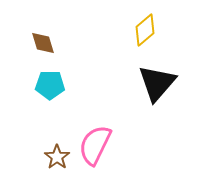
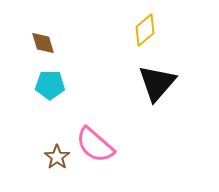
pink semicircle: rotated 75 degrees counterclockwise
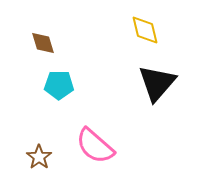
yellow diamond: rotated 64 degrees counterclockwise
cyan pentagon: moved 9 px right
pink semicircle: moved 1 px down
brown star: moved 18 px left
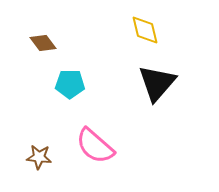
brown diamond: rotated 20 degrees counterclockwise
cyan pentagon: moved 11 px right, 1 px up
brown star: rotated 30 degrees counterclockwise
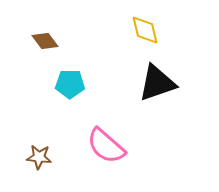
brown diamond: moved 2 px right, 2 px up
black triangle: rotated 30 degrees clockwise
pink semicircle: moved 11 px right
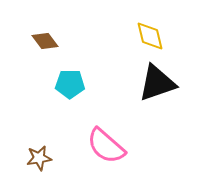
yellow diamond: moved 5 px right, 6 px down
brown star: moved 1 px down; rotated 15 degrees counterclockwise
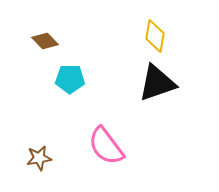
yellow diamond: moved 5 px right; rotated 24 degrees clockwise
brown diamond: rotated 8 degrees counterclockwise
cyan pentagon: moved 5 px up
pink semicircle: rotated 12 degrees clockwise
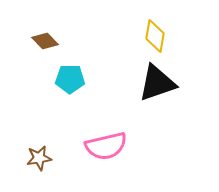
pink semicircle: rotated 66 degrees counterclockwise
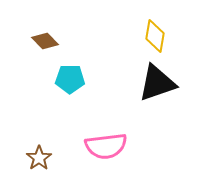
pink semicircle: rotated 6 degrees clockwise
brown star: rotated 25 degrees counterclockwise
